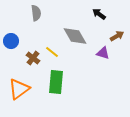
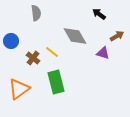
green rectangle: rotated 20 degrees counterclockwise
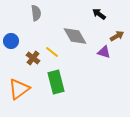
purple triangle: moved 1 px right, 1 px up
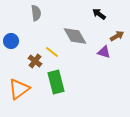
brown cross: moved 2 px right, 3 px down
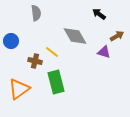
brown cross: rotated 24 degrees counterclockwise
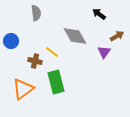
purple triangle: rotated 48 degrees clockwise
orange triangle: moved 4 px right
